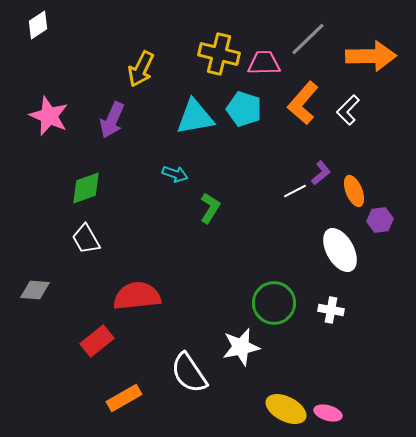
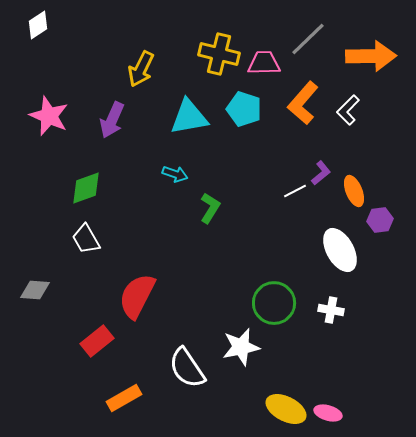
cyan triangle: moved 6 px left
red semicircle: rotated 57 degrees counterclockwise
white semicircle: moved 2 px left, 5 px up
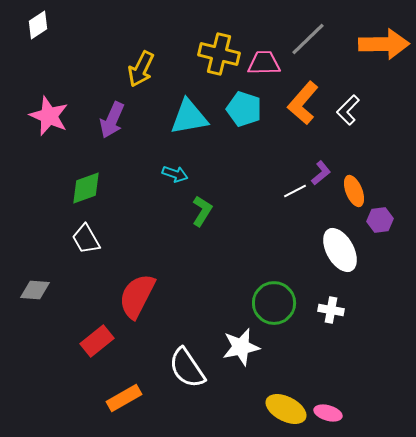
orange arrow: moved 13 px right, 12 px up
green L-shape: moved 8 px left, 3 px down
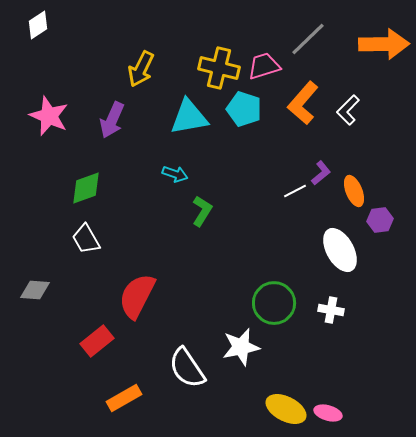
yellow cross: moved 14 px down
pink trapezoid: moved 3 px down; rotated 16 degrees counterclockwise
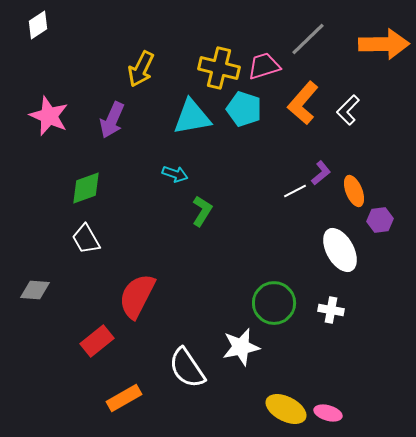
cyan triangle: moved 3 px right
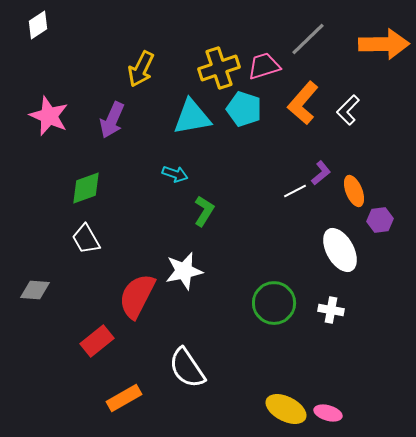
yellow cross: rotated 33 degrees counterclockwise
green L-shape: moved 2 px right
white star: moved 57 px left, 76 px up
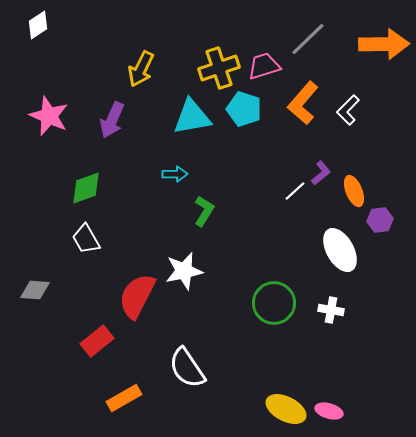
cyan arrow: rotated 20 degrees counterclockwise
white line: rotated 15 degrees counterclockwise
pink ellipse: moved 1 px right, 2 px up
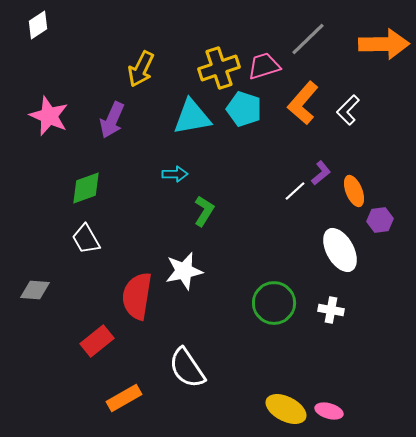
red semicircle: rotated 18 degrees counterclockwise
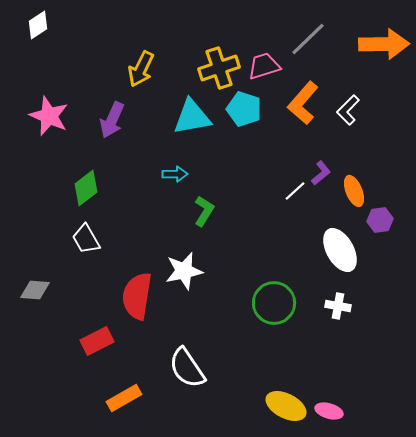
green diamond: rotated 18 degrees counterclockwise
white cross: moved 7 px right, 4 px up
red rectangle: rotated 12 degrees clockwise
yellow ellipse: moved 3 px up
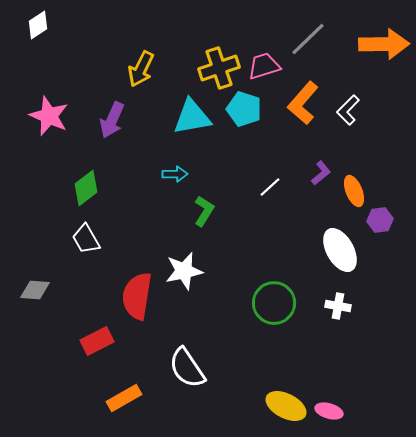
white line: moved 25 px left, 4 px up
